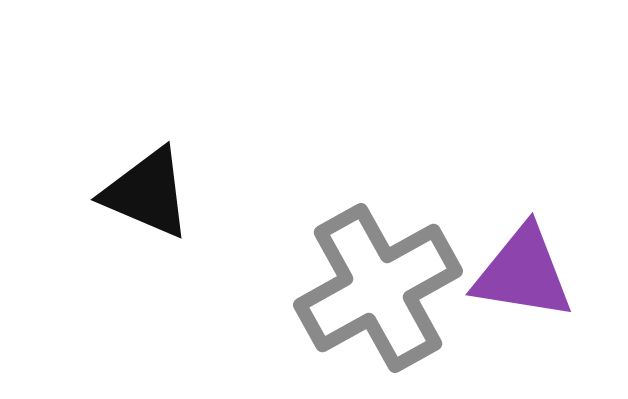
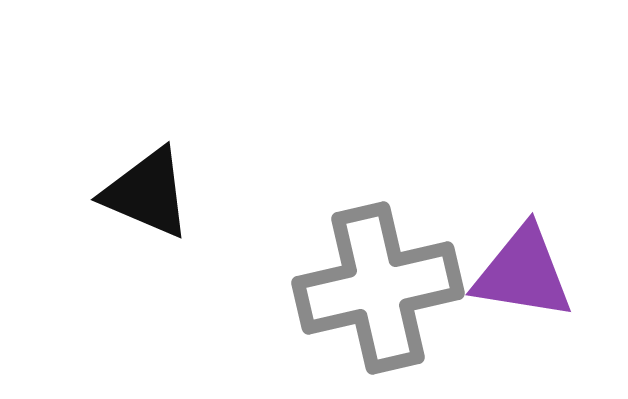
gray cross: rotated 16 degrees clockwise
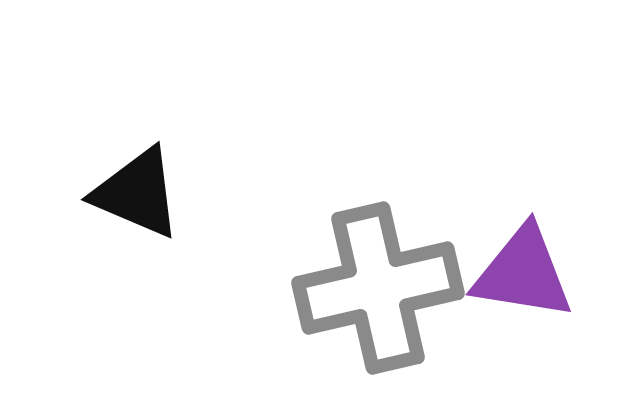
black triangle: moved 10 px left
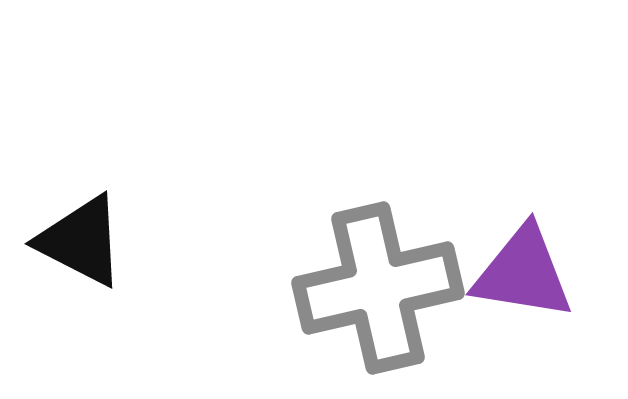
black triangle: moved 56 px left, 48 px down; rotated 4 degrees clockwise
